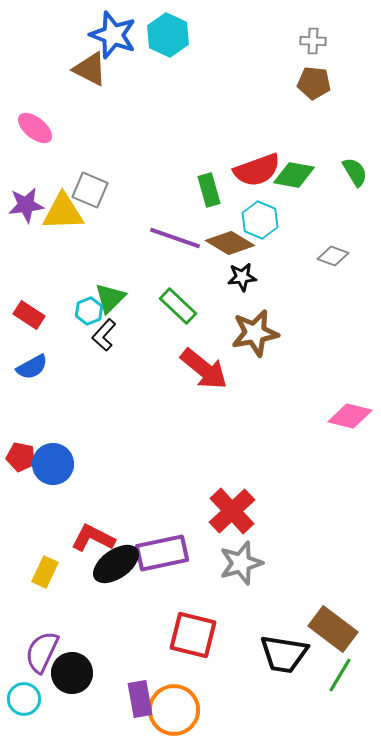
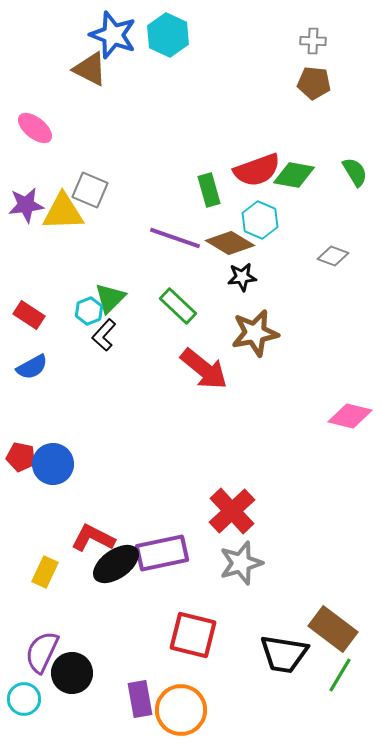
orange circle at (174, 710): moved 7 px right
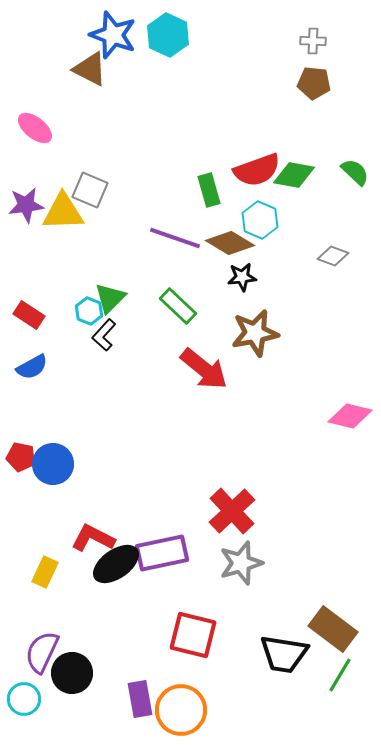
green semicircle at (355, 172): rotated 16 degrees counterclockwise
cyan hexagon at (89, 311): rotated 16 degrees counterclockwise
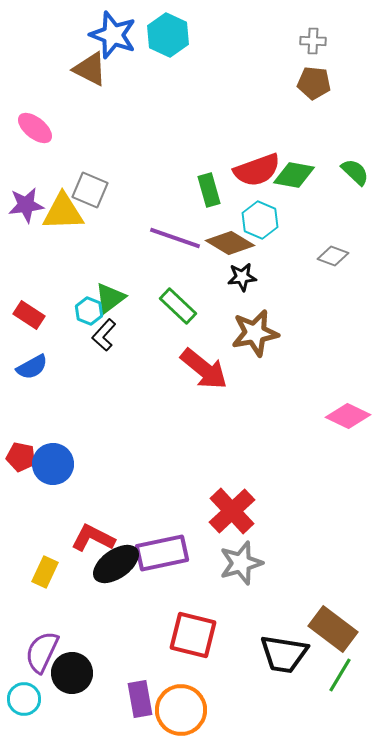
green triangle at (110, 298): rotated 8 degrees clockwise
pink diamond at (350, 416): moved 2 px left; rotated 12 degrees clockwise
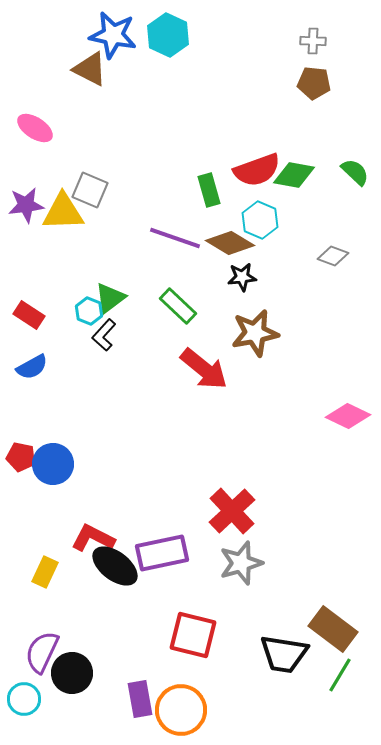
blue star at (113, 35): rotated 9 degrees counterclockwise
pink ellipse at (35, 128): rotated 6 degrees counterclockwise
black ellipse at (116, 564): moved 1 px left, 2 px down; rotated 72 degrees clockwise
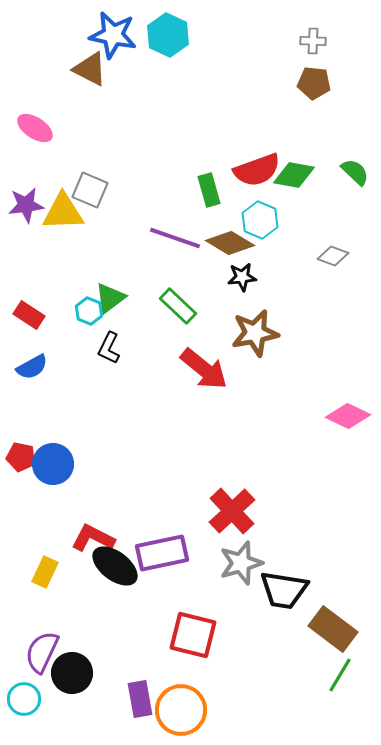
black L-shape at (104, 335): moved 5 px right, 13 px down; rotated 16 degrees counterclockwise
black trapezoid at (284, 654): moved 64 px up
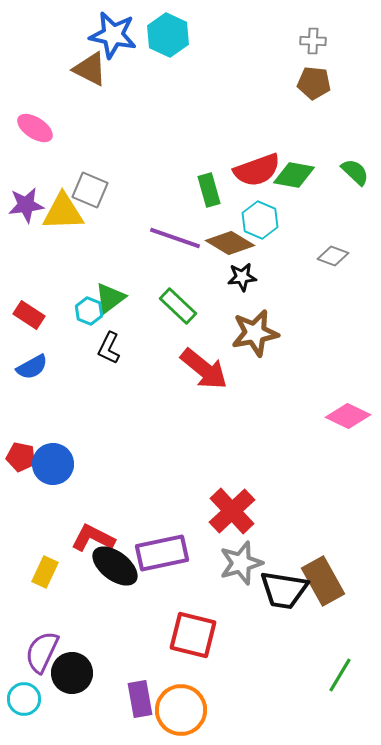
brown rectangle at (333, 629): moved 10 px left, 48 px up; rotated 24 degrees clockwise
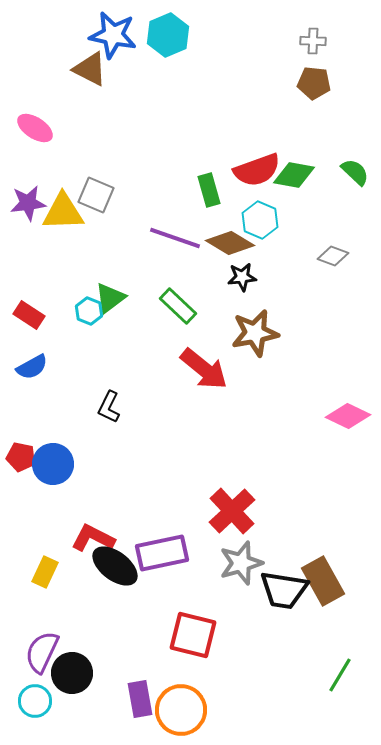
cyan hexagon at (168, 35): rotated 12 degrees clockwise
gray square at (90, 190): moved 6 px right, 5 px down
purple star at (26, 205): moved 2 px right, 2 px up
black L-shape at (109, 348): moved 59 px down
cyan circle at (24, 699): moved 11 px right, 2 px down
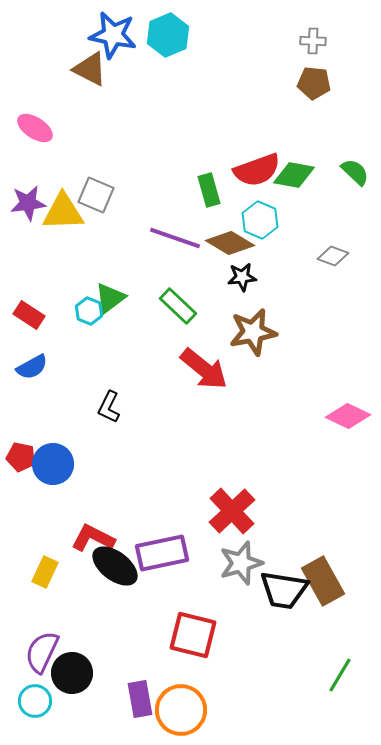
brown star at (255, 333): moved 2 px left, 1 px up
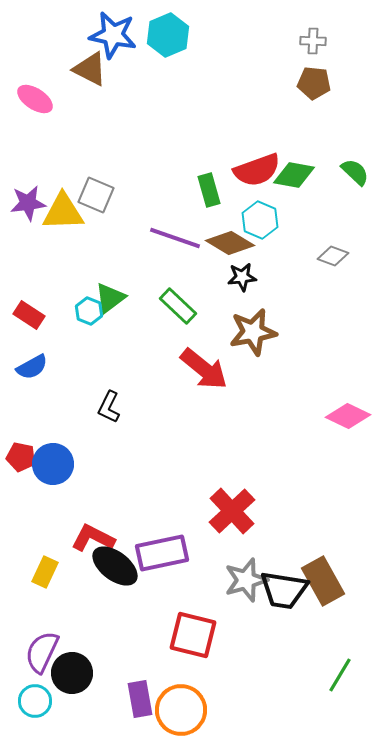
pink ellipse at (35, 128): moved 29 px up
gray star at (241, 563): moved 5 px right, 17 px down
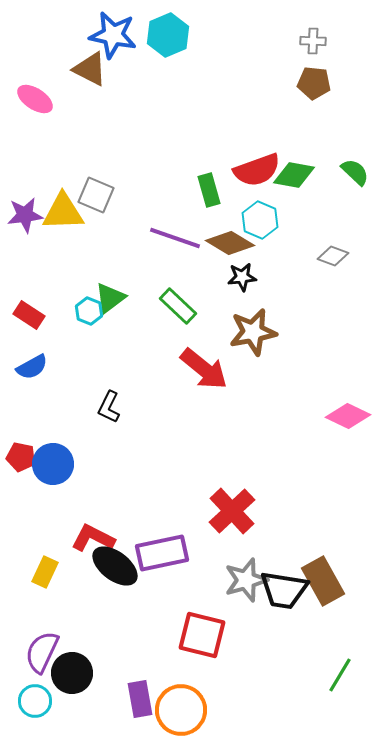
purple star at (28, 203): moved 3 px left, 12 px down
red square at (193, 635): moved 9 px right
